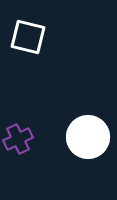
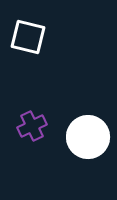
purple cross: moved 14 px right, 13 px up
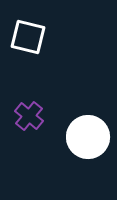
purple cross: moved 3 px left, 10 px up; rotated 24 degrees counterclockwise
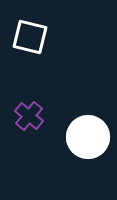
white square: moved 2 px right
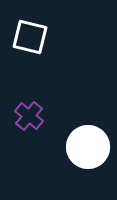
white circle: moved 10 px down
